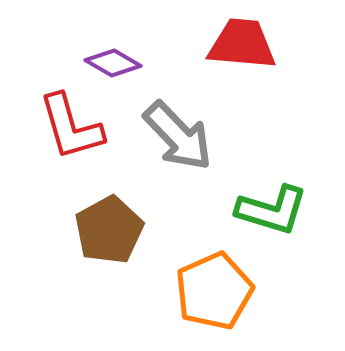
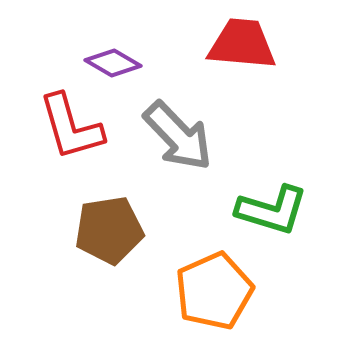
brown pentagon: rotated 20 degrees clockwise
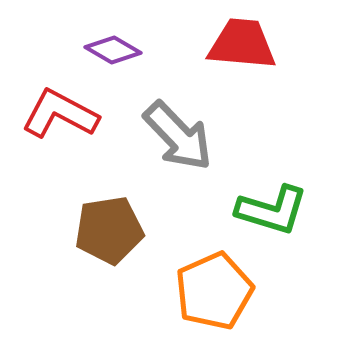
purple diamond: moved 13 px up
red L-shape: moved 11 px left, 13 px up; rotated 134 degrees clockwise
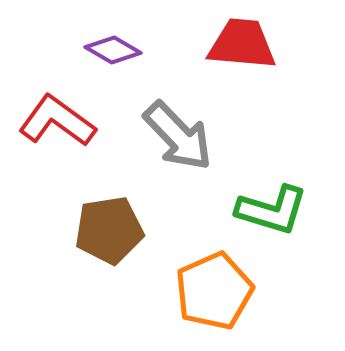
red L-shape: moved 3 px left, 7 px down; rotated 8 degrees clockwise
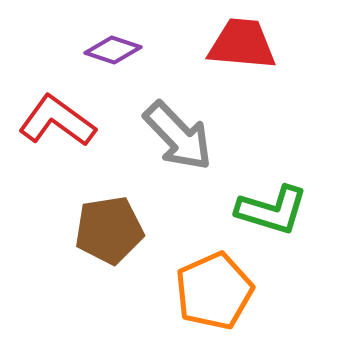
purple diamond: rotated 12 degrees counterclockwise
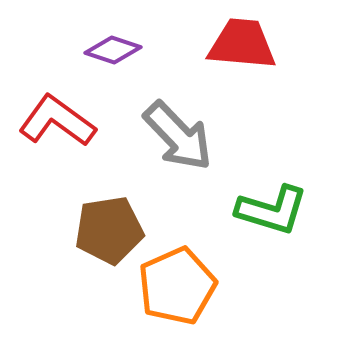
orange pentagon: moved 37 px left, 5 px up
